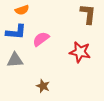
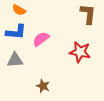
orange semicircle: moved 3 px left; rotated 48 degrees clockwise
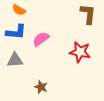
brown star: moved 2 px left, 1 px down
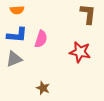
orange semicircle: moved 2 px left; rotated 32 degrees counterclockwise
blue L-shape: moved 1 px right, 3 px down
pink semicircle: rotated 144 degrees clockwise
gray triangle: moved 1 px left, 1 px up; rotated 18 degrees counterclockwise
brown star: moved 2 px right, 1 px down
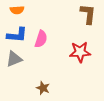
red star: rotated 15 degrees counterclockwise
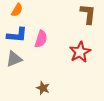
orange semicircle: rotated 56 degrees counterclockwise
red star: rotated 25 degrees counterclockwise
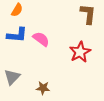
pink semicircle: rotated 72 degrees counterclockwise
gray triangle: moved 2 px left, 18 px down; rotated 24 degrees counterclockwise
brown star: rotated 16 degrees counterclockwise
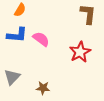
orange semicircle: moved 3 px right
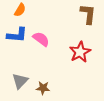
gray triangle: moved 8 px right, 4 px down
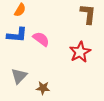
gray triangle: moved 1 px left, 5 px up
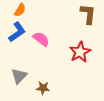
blue L-shape: moved 3 px up; rotated 40 degrees counterclockwise
